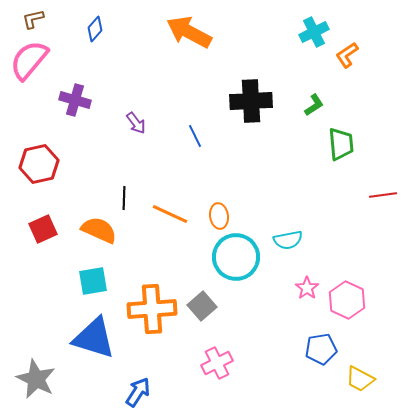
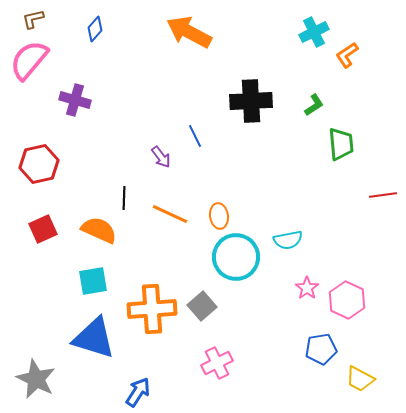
purple arrow: moved 25 px right, 34 px down
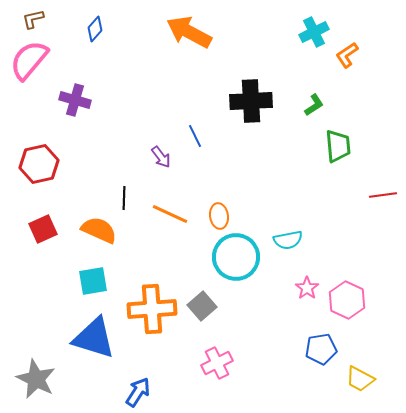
green trapezoid: moved 3 px left, 2 px down
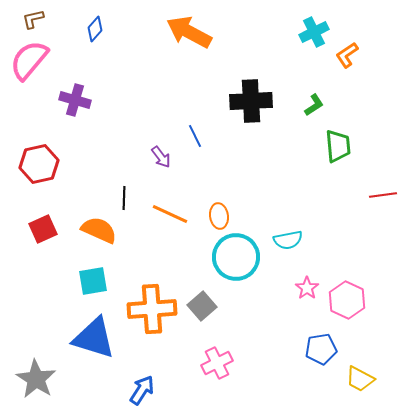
gray star: rotated 6 degrees clockwise
blue arrow: moved 4 px right, 2 px up
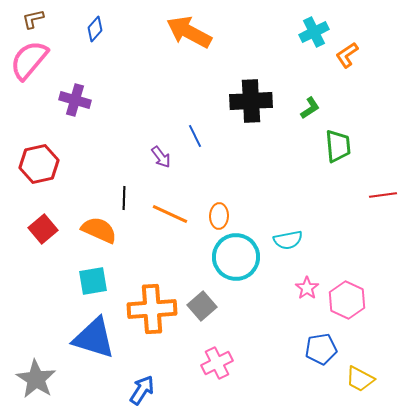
green L-shape: moved 4 px left, 3 px down
orange ellipse: rotated 10 degrees clockwise
red square: rotated 16 degrees counterclockwise
